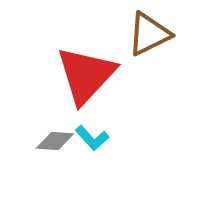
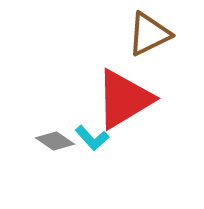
red triangle: moved 38 px right, 24 px down; rotated 16 degrees clockwise
gray diamond: rotated 30 degrees clockwise
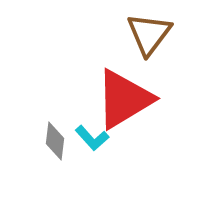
brown triangle: rotated 27 degrees counterclockwise
gray diamond: rotated 63 degrees clockwise
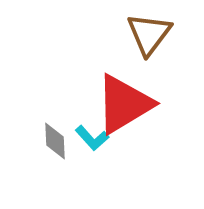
red triangle: moved 5 px down
gray diamond: rotated 9 degrees counterclockwise
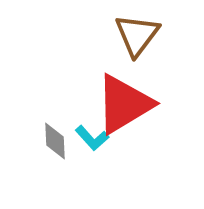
brown triangle: moved 12 px left, 1 px down
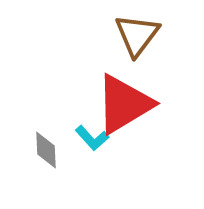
gray diamond: moved 9 px left, 9 px down
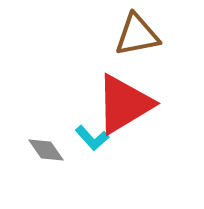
brown triangle: rotated 42 degrees clockwise
gray diamond: rotated 33 degrees counterclockwise
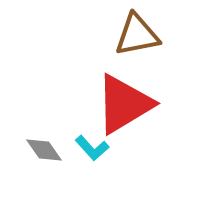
cyan L-shape: moved 10 px down
gray diamond: moved 2 px left
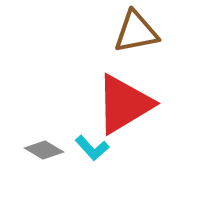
brown triangle: moved 1 px left, 3 px up
gray diamond: rotated 24 degrees counterclockwise
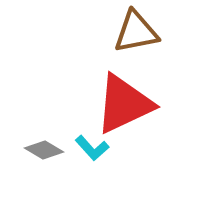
red triangle: rotated 6 degrees clockwise
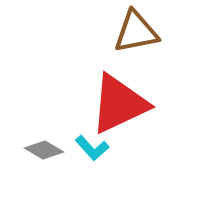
red triangle: moved 5 px left
